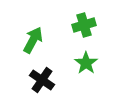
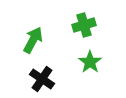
green star: moved 4 px right, 1 px up
black cross: moved 1 px up
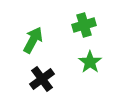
black cross: rotated 20 degrees clockwise
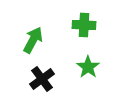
green cross: rotated 20 degrees clockwise
green star: moved 2 px left, 5 px down
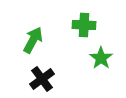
green star: moved 13 px right, 9 px up
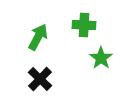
green arrow: moved 5 px right, 3 px up
black cross: moved 2 px left; rotated 10 degrees counterclockwise
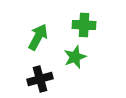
green star: moved 26 px left, 1 px up; rotated 15 degrees clockwise
black cross: rotated 30 degrees clockwise
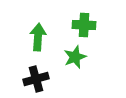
green arrow: rotated 24 degrees counterclockwise
black cross: moved 4 px left
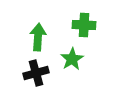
green star: moved 3 px left, 2 px down; rotated 10 degrees counterclockwise
black cross: moved 6 px up
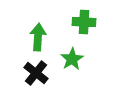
green cross: moved 3 px up
black cross: rotated 35 degrees counterclockwise
